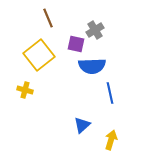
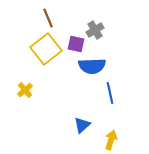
yellow square: moved 7 px right, 6 px up
yellow cross: rotated 35 degrees clockwise
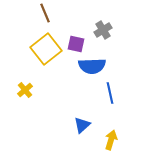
brown line: moved 3 px left, 5 px up
gray cross: moved 8 px right
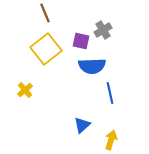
purple square: moved 5 px right, 3 px up
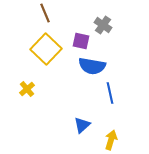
gray cross: moved 5 px up; rotated 24 degrees counterclockwise
yellow square: rotated 8 degrees counterclockwise
blue semicircle: rotated 12 degrees clockwise
yellow cross: moved 2 px right, 1 px up
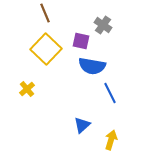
blue line: rotated 15 degrees counterclockwise
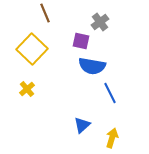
gray cross: moved 3 px left, 3 px up; rotated 18 degrees clockwise
yellow square: moved 14 px left
yellow arrow: moved 1 px right, 2 px up
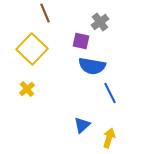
yellow arrow: moved 3 px left
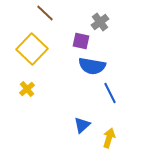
brown line: rotated 24 degrees counterclockwise
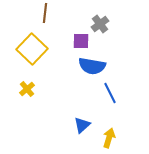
brown line: rotated 54 degrees clockwise
gray cross: moved 2 px down
purple square: rotated 12 degrees counterclockwise
